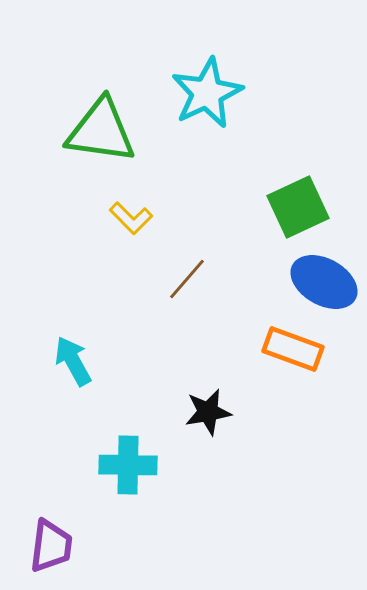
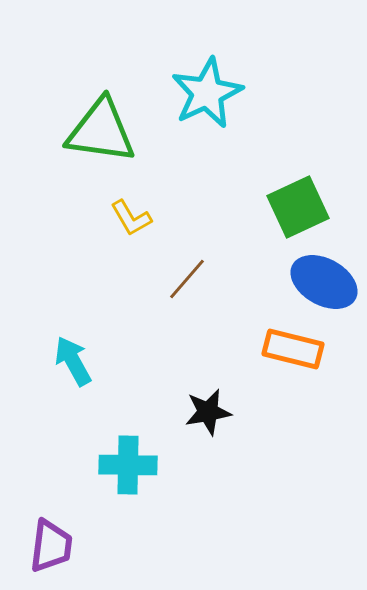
yellow L-shape: rotated 15 degrees clockwise
orange rectangle: rotated 6 degrees counterclockwise
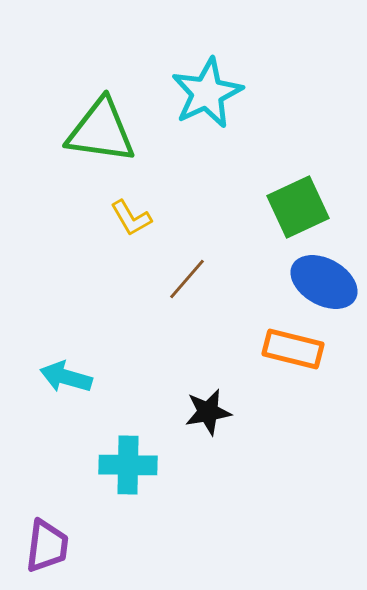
cyan arrow: moved 7 px left, 16 px down; rotated 45 degrees counterclockwise
purple trapezoid: moved 4 px left
